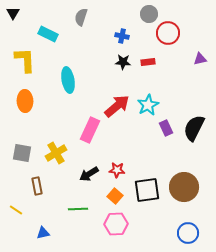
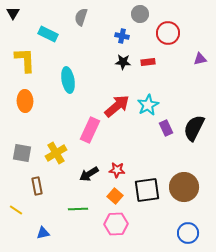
gray circle: moved 9 px left
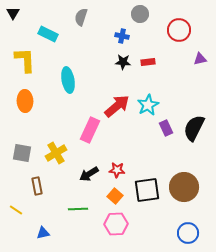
red circle: moved 11 px right, 3 px up
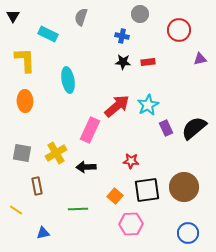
black triangle: moved 3 px down
black semicircle: rotated 24 degrees clockwise
red star: moved 14 px right, 9 px up
black arrow: moved 3 px left, 7 px up; rotated 30 degrees clockwise
pink hexagon: moved 15 px right
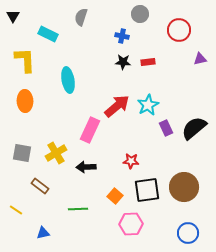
brown rectangle: moved 3 px right; rotated 42 degrees counterclockwise
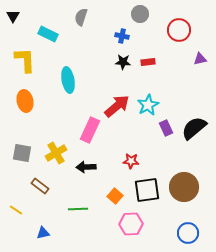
orange ellipse: rotated 10 degrees counterclockwise
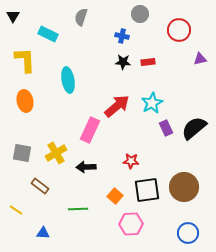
cyan star: moved 4 px right, 2 px up
blue triangle: rotated 16 degrees clockwise
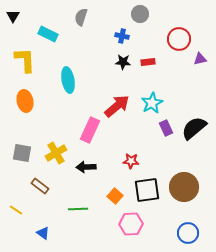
red circle: moved 9 px down
blue triangle: rotated 32 degrees clockwise
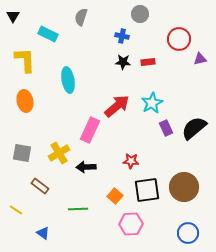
yellow cross: moved 3 px right
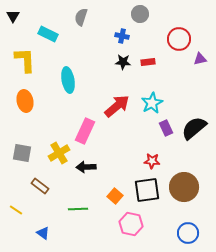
pink rectangle: moved 5 px left, 1 px down
red star: moved 21 px right
pink hexagon: rotated 15 degrees clockwise
